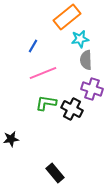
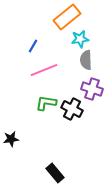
pink line: moved 1 px right, 3 px up
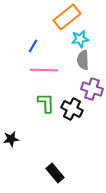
gray semicircle: moved 3 px left
pink line: rotated 24 degrees clockwise
green L-shape: rotated 80 degrees clockwise
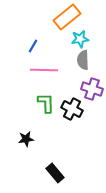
black star: moved 15 px right
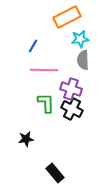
orange rectangle: rotated 12 degrees clockwise
purple cross: moved 21 px left
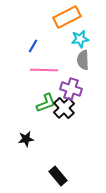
green L-shape: rotated 70 degrees clockwise
black cross: moved 8 px left, 1 px up; rotated 20 degrees clockwise
black rectangle: moved 3 px right, 3 px down
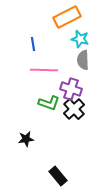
cyan star: rotated 24 degrees clockwise
blue line: moved 2 px up; rotated 40 degrees counterclockwise
green L-shape: moved 3 px right; rotated 40 degrees clockwise
black cross: moved 10 px right, 1 px down
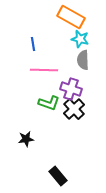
orange rectangle: moved 4 px right; rotated 56 degrees clockwise
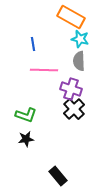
gray semicircle: moved 4 px left, 1 px down
green L-shape: moved 23 px left, 12 px down
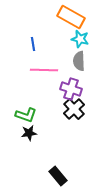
black star: moved 3 px right, 6 px up
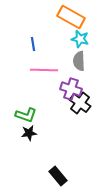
black cross: moved 6 px right, 6 px up; rotated 10 degrees counterclockwise
